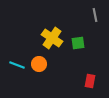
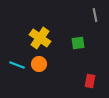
yellow cross: moved 12 px left
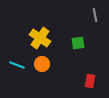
orange circle: moved 3 px right
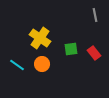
green square: moved 7 px left, 6 px down
cyan line: rotated 14 degrees clockwise
red rectangle: moved 4 px right, 28 px up; rotated 48 degrees counterclockwise
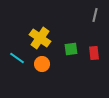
gray line: rotated 24 degrees clockwise
red rectangle: rotated 32 degrees clockwise
cyan line: moved 7 px up
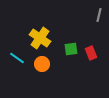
gray line: moved 4 px right
red rectangle: moved 3 px left; rotated 16 degrees counterclockwise
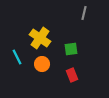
gray line: moved 15 px left, 2 px up
red rectangle: moved 19 px left, 22 px down
cyan line: moved 1 px up; rotated 28 degrees clockwise
